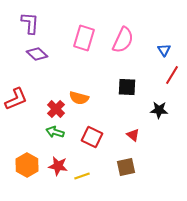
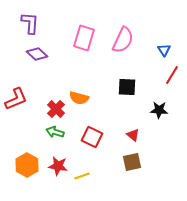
brown square: moved 6 px right, 5 px up
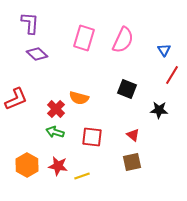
black square: moved 2 px down; rotated 18 degrees clockwise
red square: rotated 20 degrees counterclockwise
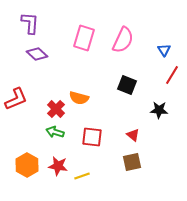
black square: moved 4 px up
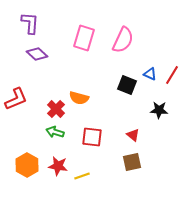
blue triangle: moved 14 px left, 24 px down; rotated 32 degrees counterclockwise
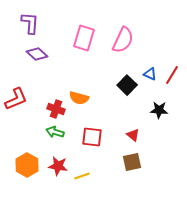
black square: rotated 24 degrees clockwise
red cross: rotated 24 degrees counterclockwise
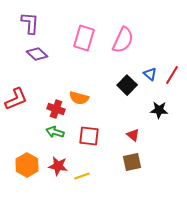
blue triangle: rotated 16 degrees clockwise
red square: moved 3 px left, 1 px up
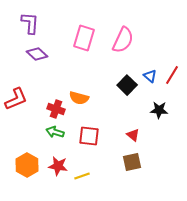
blue triangle: moved 2 px down
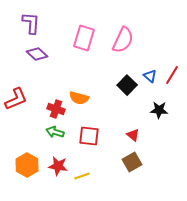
purple L-shape: moved 1 px right
brown square: rotated 18 degrees counterclockwise
